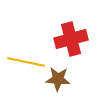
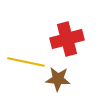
red cross: moved 4 px left
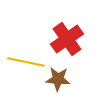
red cross: rotated 20 degrees counterclockwise
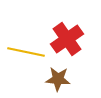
yellow line: moved 10 px up
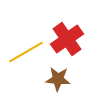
yellow line: rotated 42 degrees counterclockwise
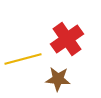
yellow line: moved 3 px left, 7 px down; rotated 15 degrees clockwise
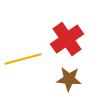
brown star: moved 11 px right
